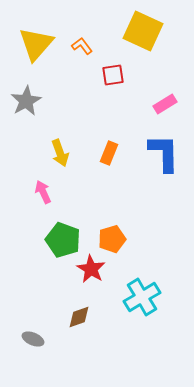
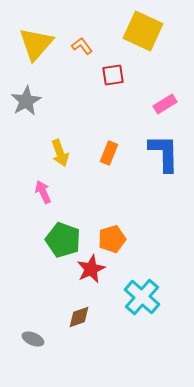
red star: rotated 16 degrees clockwise
cyan cross: rotated 18 degrees counterclockwise
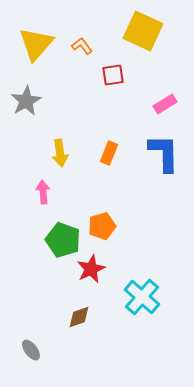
yellow arrow: rotated 12 degrees clockwise
pink arrow: rotated 20 degrees clockwise
orange pentagon: moved 10 px left, 13 px up
gray ellipse: moved 2 px left, 11 px down; rotated 30 degrees clockwise
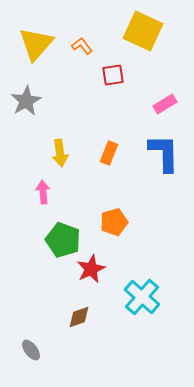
orange pentagon: moved 12 px right, 4 px up
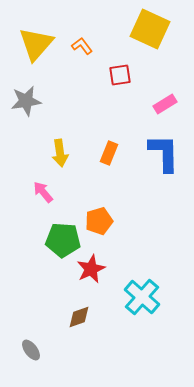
yellow square: moved 7 px right, 2 px up
red square: moved 7 px right
gray star: rotated 20 degrees clockwise
pink arrow: rotated 35 degrees counterclockwise
orange pentagon: moved 15 px left, 1 px up
green pentagon: rotated 16 degrees counterclockwise
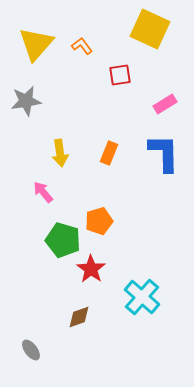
green pentagon: rotated 12 degrees clockwise
red star: rotated 12 degrees counterclockwise
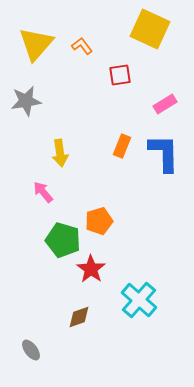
orange rectangle: moved 13 px right, 7 px up
cyan cross: moved 3 px left, 3 px down
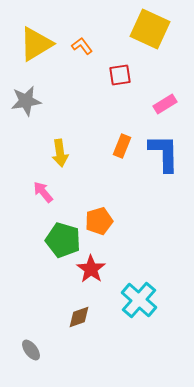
yellow triangle: rotated 18 degrees clockwise
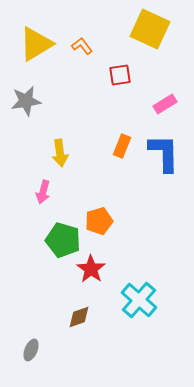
pink arrow: rotated 125 degrees counterclockwise
gray ellipse: rotated 60 degrees clockwise
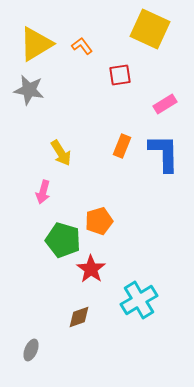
gray star: moved 3 px right, 11 px up; rotated 20 degrees clockwise
yellow arrow: moved 1 px right; rotated 24 degrees counterclockwise
cyan cross: rotated 18 degrees clockwise
